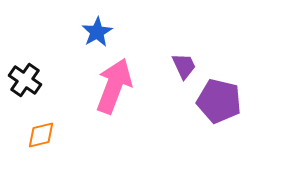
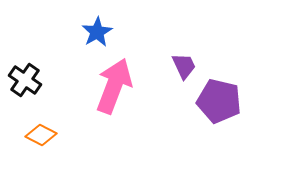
orange diamond: rotated 40 degrees clockwise
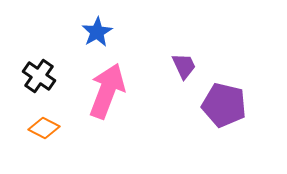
black cross: moved 14 px right, 4 px up
pink arrow: moved 7 px left, 5 px down
purple pentagon: moved 5 px right, 4 px down
orange diamond: moved 3 px right, 7 px up
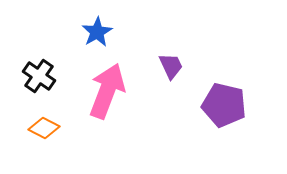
purple trapezoid: moved 13 px left
